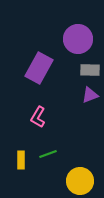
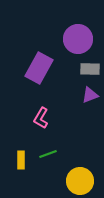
gray rectangle: moved 1 px up
pink L-shape: moved 3 px right, 1 px down
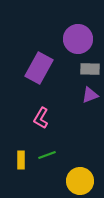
green line: moved 1 px left, 1 px down
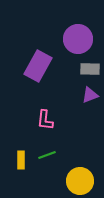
purple rectangle: moved 1 px left, 2 px up
pink L-shape: moved 4 px right, 2 px down; rotated 25 degrees counterclockwise
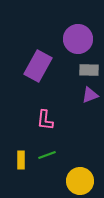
gray rectangle: moved 1 px left, 1 px down
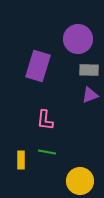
purple rectangle: rotated 12 degrees counterclockwise
green line: moved 3 px up; rotated 30 degrees clockwise
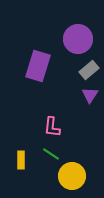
gray rectangle: rotated 42 degrees counterclockwise
purple triangle: rotated 36 degrees counterclockwise
pink L-shape: moved 7 px right, 7 px down
green line: moved 4 px right, 2 px down; rotated 24 degrees clockwise
yellow circle: moved 8 px left, 5 px up
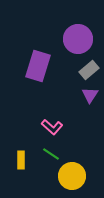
pink L-shape: rotated 55 degrees counterclockwise
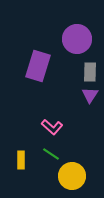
purple circle: moved 1 px left
gray rectangle: moved 1 px right, 2 px down; rotated 48 degrees counterclockwise
